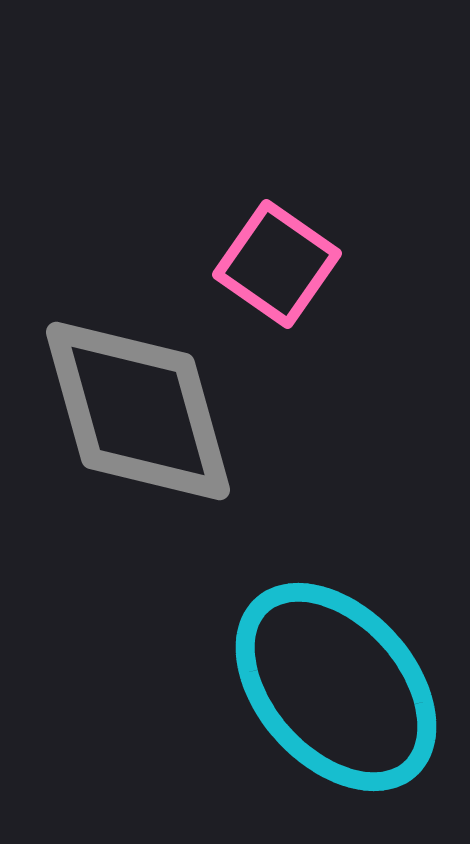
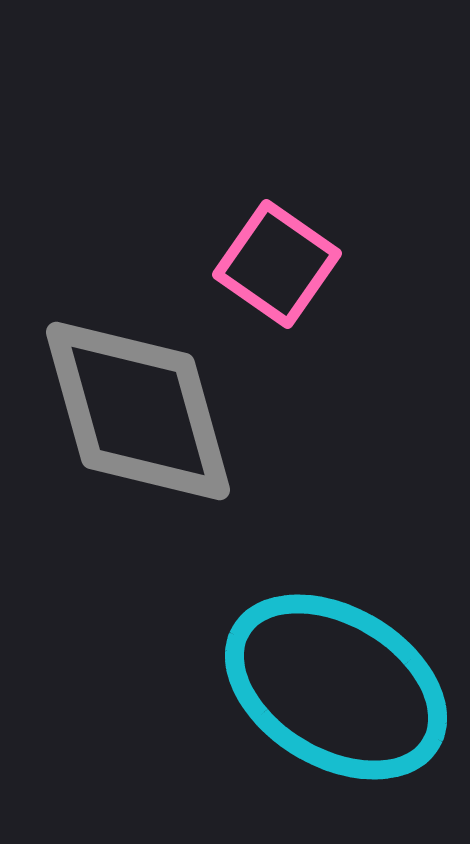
cyan ellipse: rotated 17 degrees counterclockwise
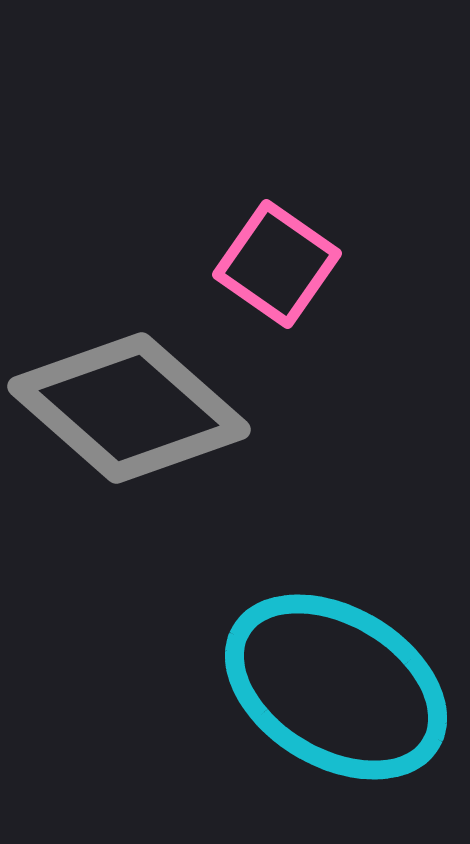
gray diamond: moved 9 px left, 3 px up; rotated 33 degrees counterclockwise
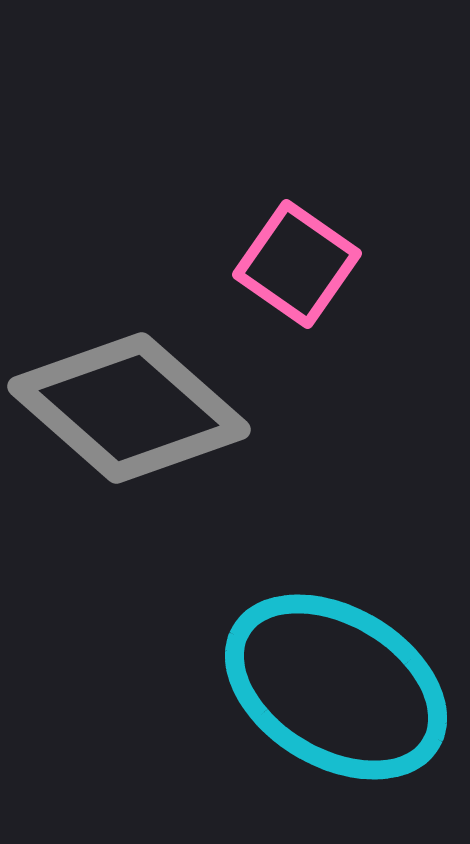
pink square: moved 20 px right
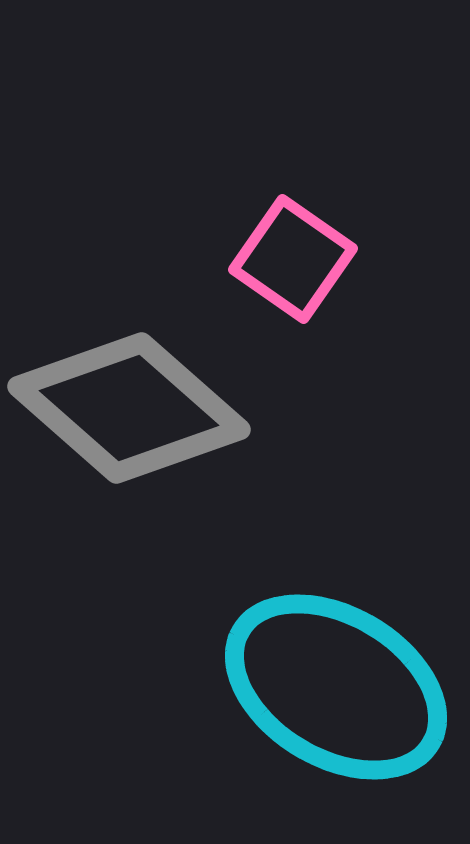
pink square: moved 4 px left, 5 px up
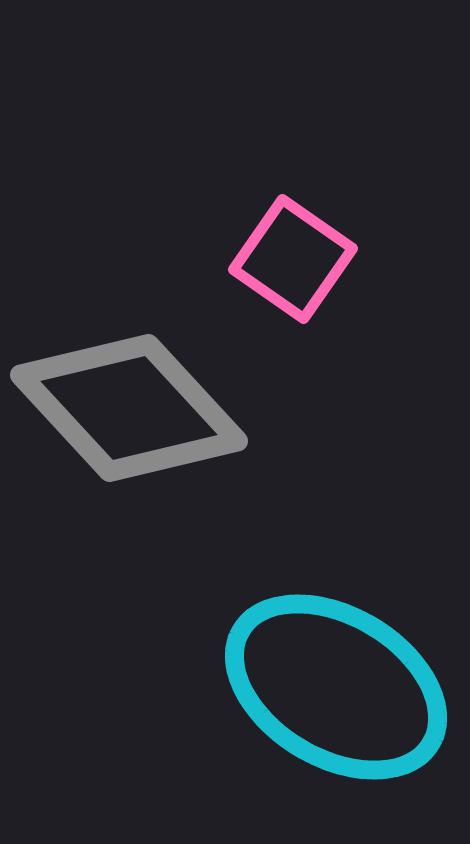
gray diamond: rotated 6 degrees clockwise
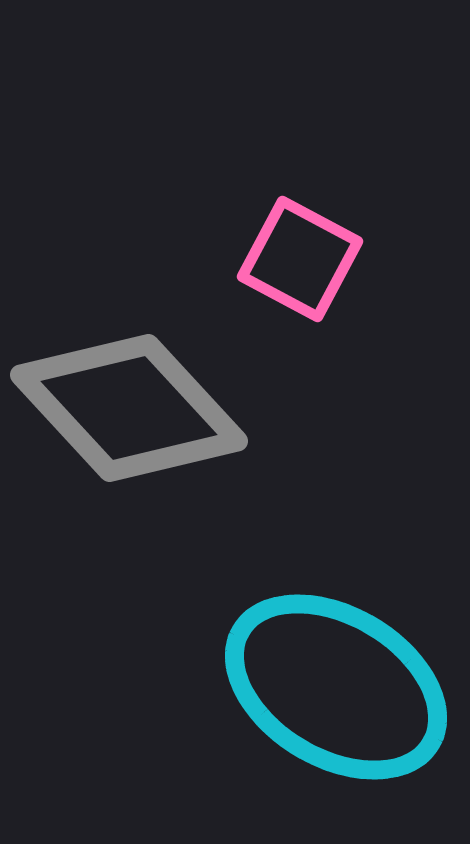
pink square: moved 7 px right; rotated 7 degrees counterclockwise
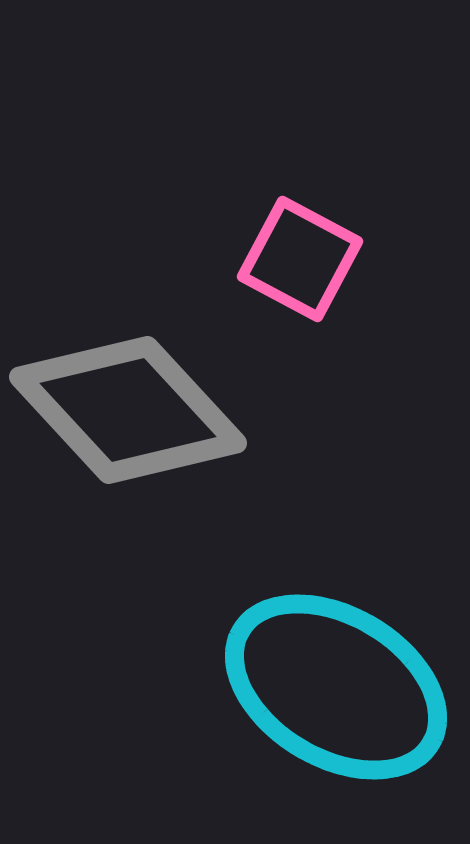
gray diamond: moved 1 px left, 2 px down
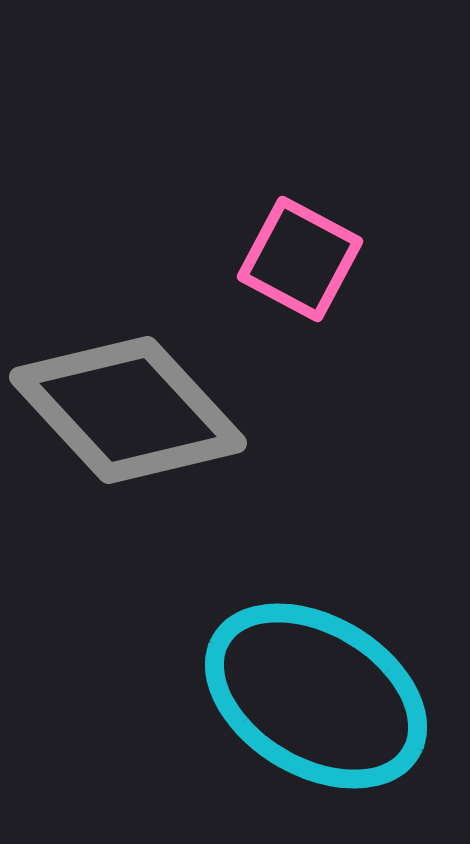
cyan ellipse: moved 20 px left, 9 px down
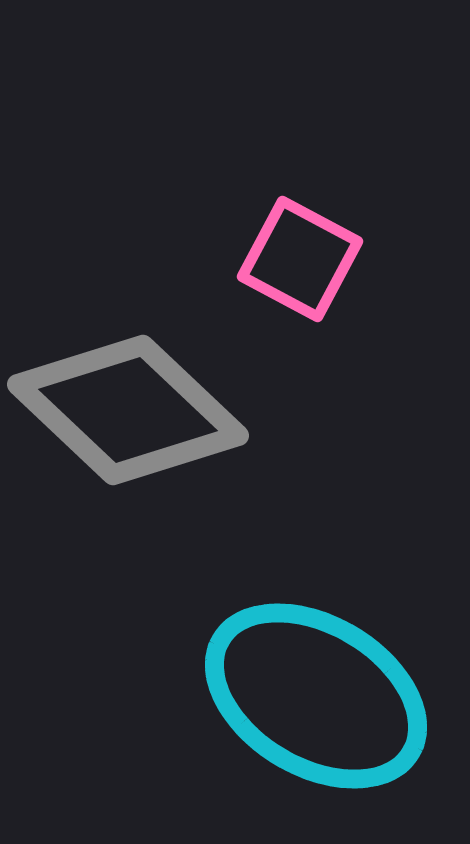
gray diamond: rotated 4 degrees counterclockwise
